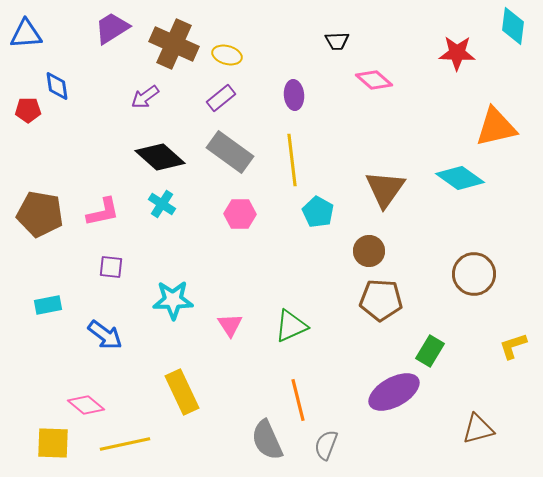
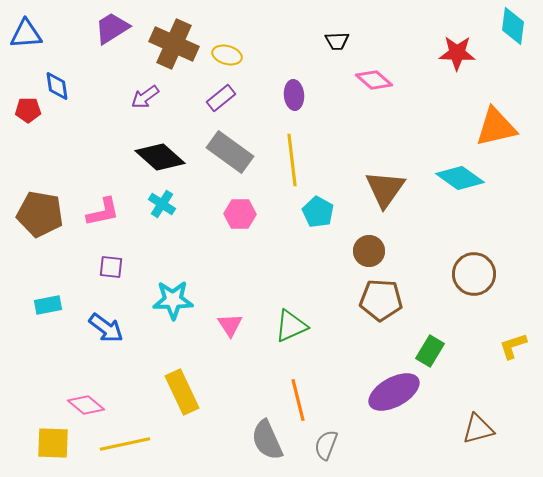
blue arrow at (105, 335): moved 1 px right, 7 px up
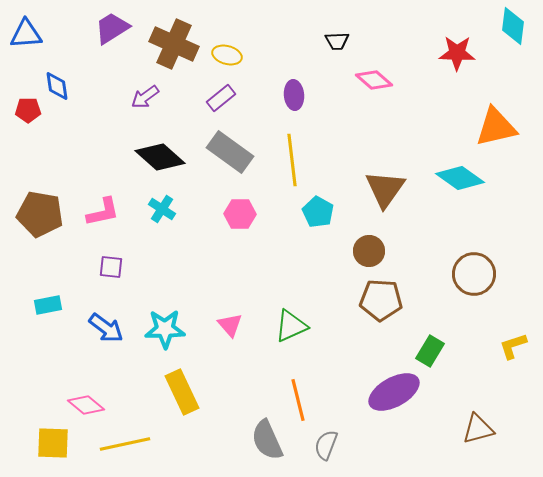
cyan cross at (162, 204): moved 5 px down
cyan star at (173, 300): moved 8 px left, 29 px down
pink triangle at (230, 325): rotated 8 degrees counterclockwise
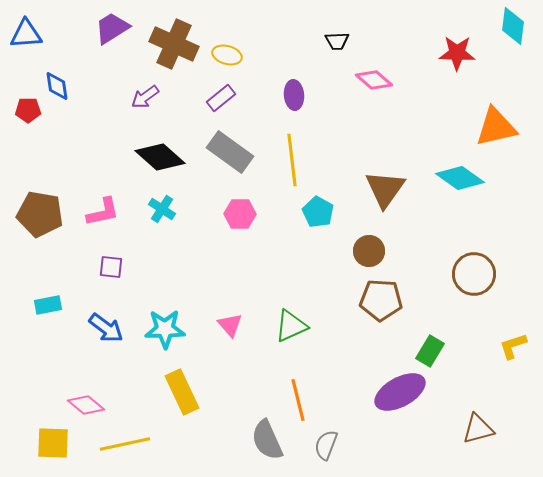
purple ellipse at (394, 392): moved 6 px right
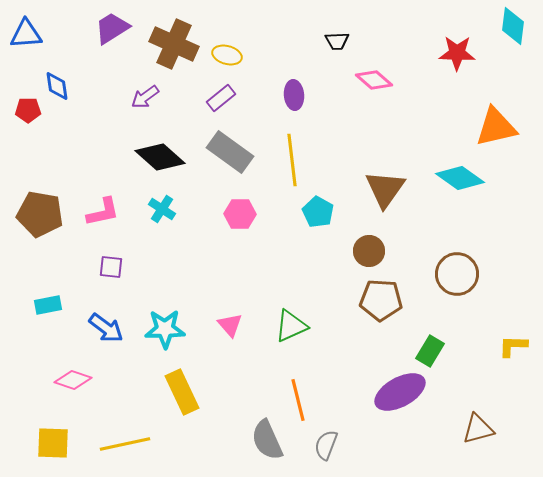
brown circle at (474, 274): moved 17 px left
yellow L-shape at (513, 346): rotated 20 degrees clockwise
pink diamond at (86, 405): moved 13 px left, 25 px up; rotated 21 degrees counterclockwise
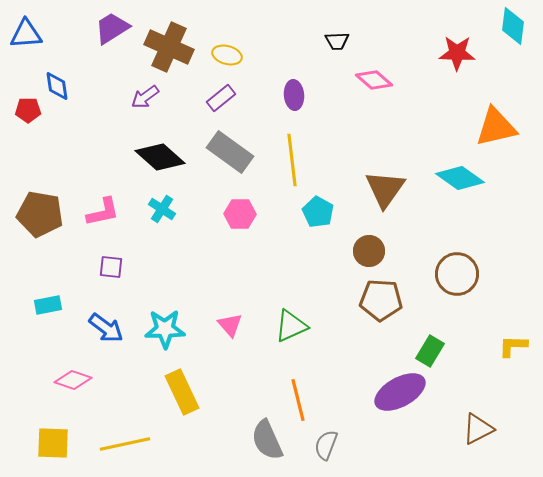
brown cross at (174, 44): moved 5 px left, 3 px down
brown triangle at (478, 429): rotated 12 degrees counterclockwise
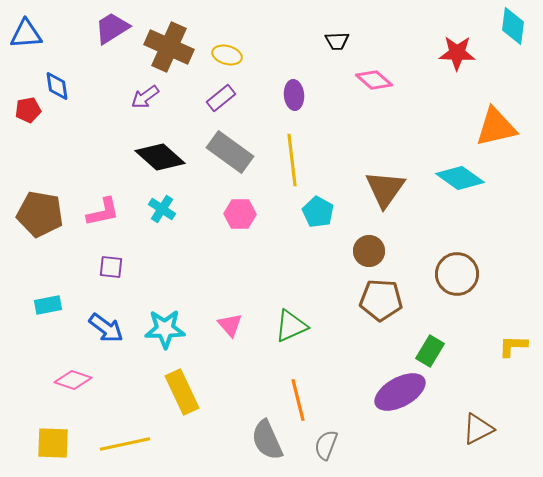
red pentagon at (28, 110): rotated 10 degrees counterclockwise
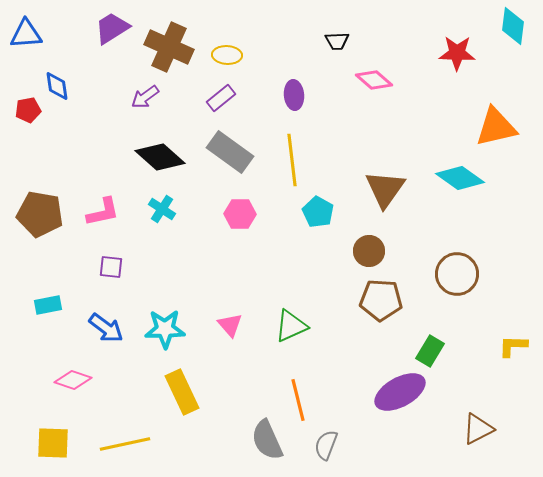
yellow ellipse at (227, 55): rotated 12 degrees counterclockwise
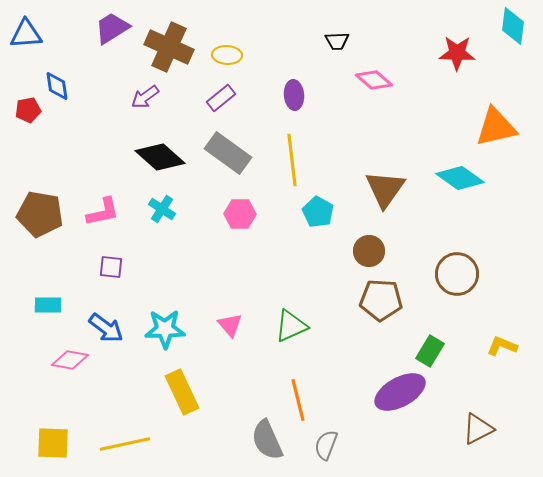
gray rectangle at (230, 152): moved 2 px left, 1 px down
cyan rectangle at (48, 305): rotated 12 degrees clockwise
yellow L-shape at (513, 346): moved 11 px left; rotated 20 degrees clockwise
pink diamond at (73, 380): moved 3 px left, 20 px up; rotated 9 degrees counterclockwise
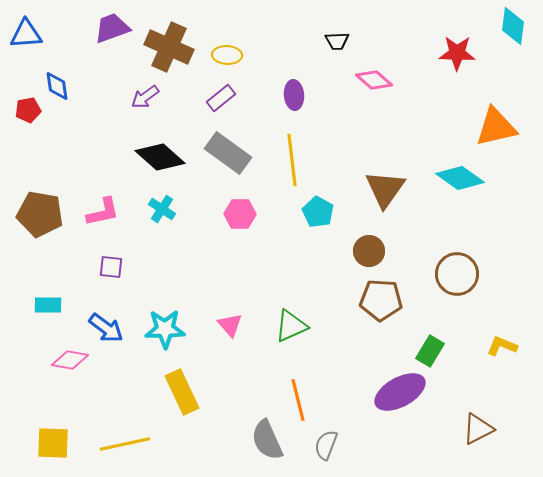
purple trapezoid at (112, 28): rotated 12 degrees clockwise
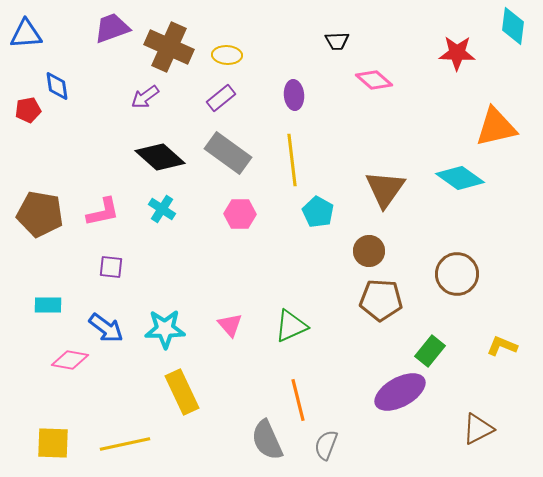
green rectangle at (430, 351): rotated 8 degrees clockwise
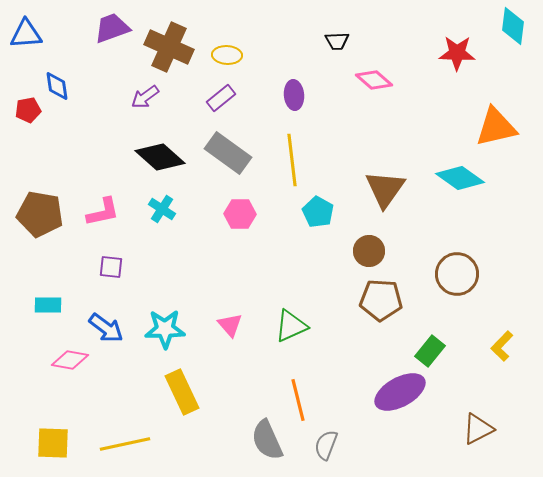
yellow L-shape at (502, 346): rotated 68 degrees counterclockwise
